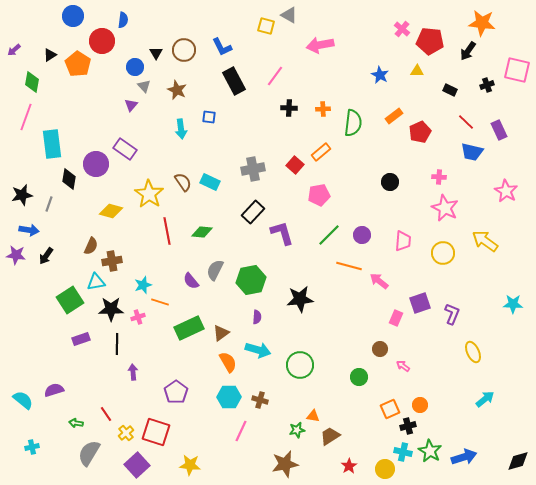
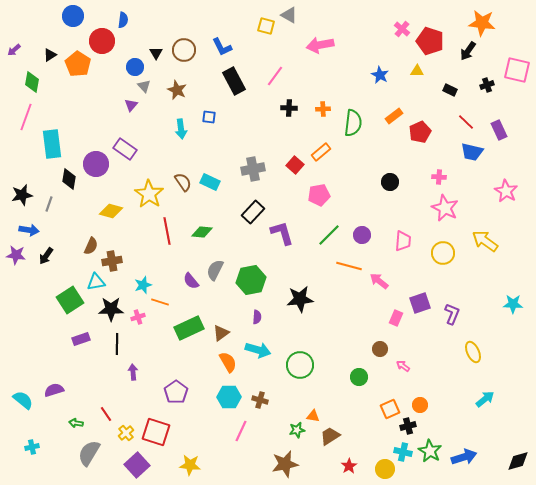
red pentagon at (430, 41): rotated 12 degrees clockwise
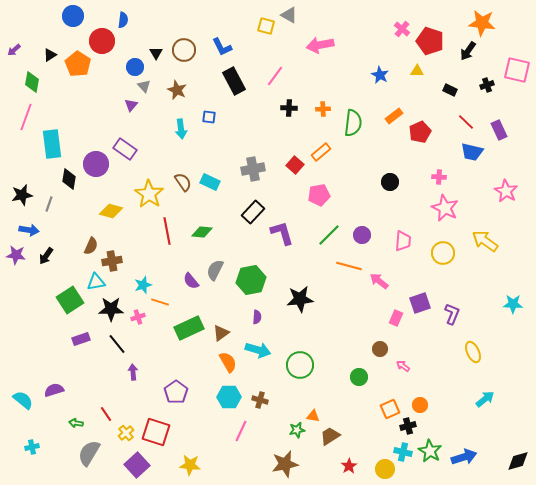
black line at (117, 344): rotated 40 degrees counterclockwise
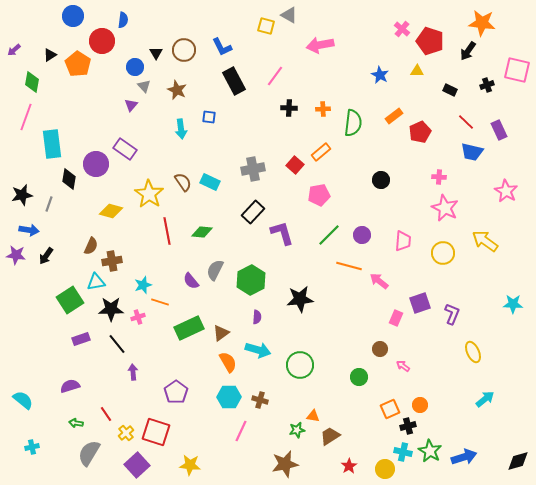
black circle at (390, 182): moved 9 px left, 2 px up
green hexagon at (251, 280): rotated 16 degrees counterclockwise
purple semicircle at (54, 390): moved 16 px right, 4 px up
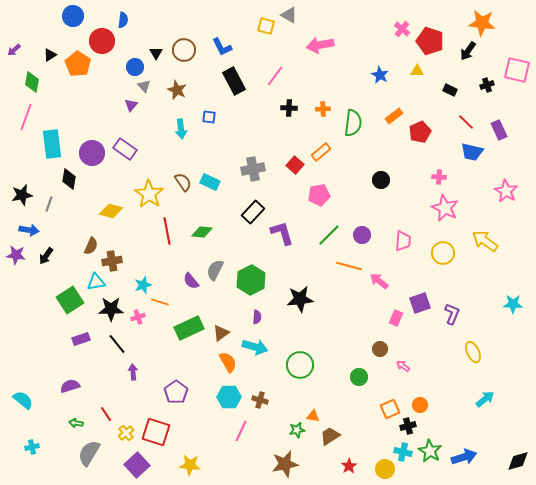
purple circle at (96, 164): moved 4 px left, 11 px up
cyan arrow at (258, 350): moved 3 px left, 3 px up
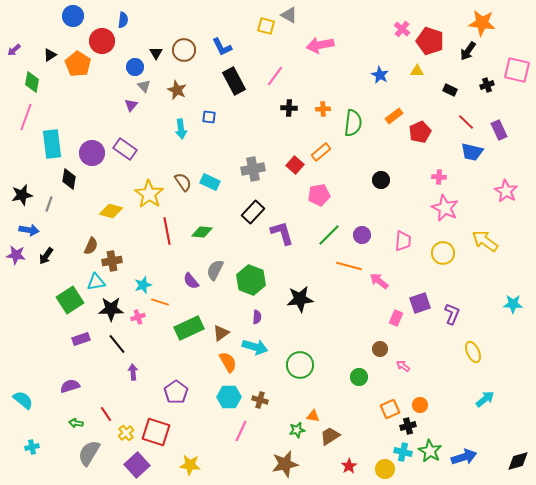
green hexagon at (251, 280): rotated 12 degrees counterclockwise
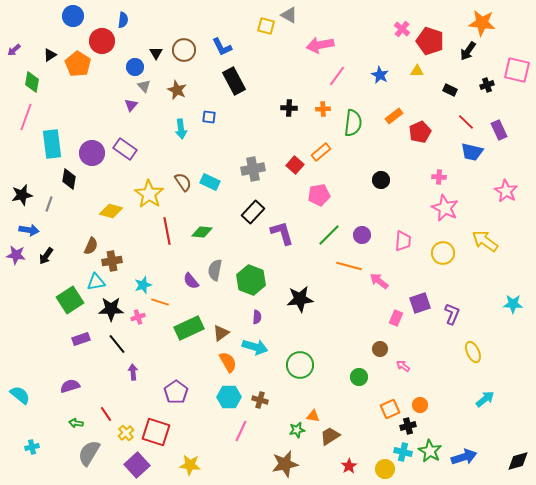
pink line at (275, 76): moved 62 px right
gray semicircle at (215, 270): rotated 15 degrees counterclockwise
cyan semicircle at (23, 400): moved 3 px left, 5 px up
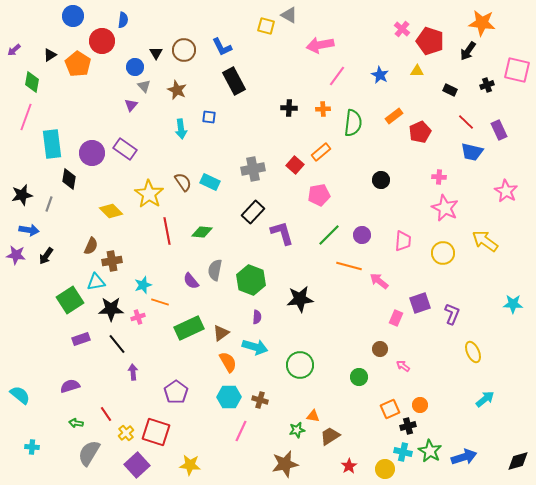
yellow diamond at (111, 211): rotated 30 degrees clockwise
cyan cross at (32, 447): rotated 16 degrees clockwise
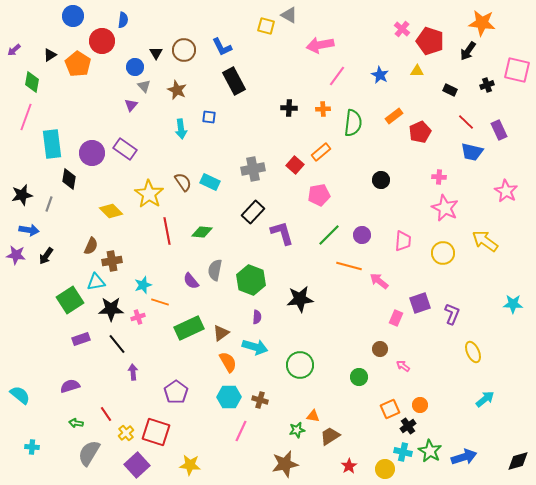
black cross at (408, 426): rotated 21 degrees counterclockwise
